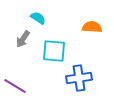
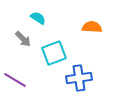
gray arrow: rotated 78 degrees counterclockwise
cyan square: moved 2 px down; rotated 25 degrees counterclockwise
purple line: moved 6 px up
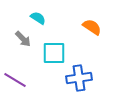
orange semicircle: rotated 30 degrees clockwise
cyan square: rotated 20 degrees clockwise
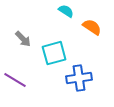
cyan semicircle: moved 28 px right, 7 px up
cyan square: rotated 15 degrees counterclockwise
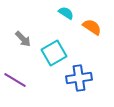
cyan semicircle: moved 2 px down
cyan square: rotated 15 degrees counterclockwise
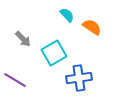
cyan semicircle: moved 1 px right, 2 px down; rotated 14 degrees clockwise
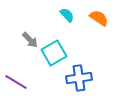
orange semicircle: moved 7 px right, 9 px up
gray arrow: moved 7 px right, 1 px down
purple line: moved 1 px right, 2 px down
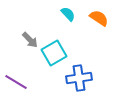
cyan semicircle: moved 1 px right, 1 px up
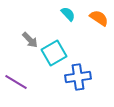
blue cross: moved 1 px left, 1 px up
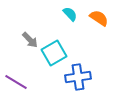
cyan semicircle: moved 2 px right
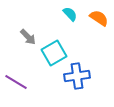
gray arrow: moved 2 px left, 3 px up
blue cross: moved 1 px left, 1 px up
